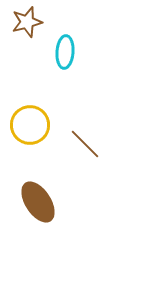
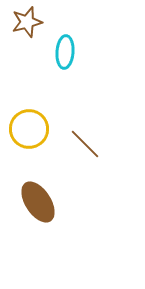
yellow circle: moved 1 px left, 4 px down
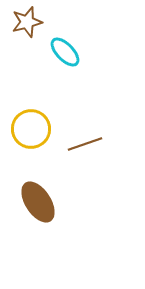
cyan ellipse: rotated 48 degrees counterclockwise
yellow circle: moved 2 px right
brown line: rotated 64 degrees counterclockwise
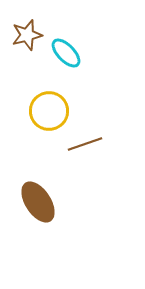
brown star: moved 13 px down
cyan ellipse: moved 1 px right, 1 px down
yellow circle: moved 18 px right, 18 px up
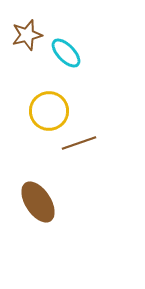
brown line: moved 6 px left, 1 px up
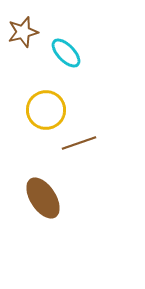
brown star: moved 4 px left, 3 px up
yellow circle: moved 3 px left, 1 px up
brown ellipse: moved 5 px right, 4 px up
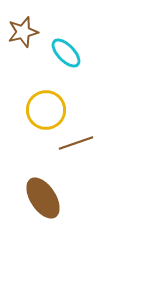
brown line: moved 3 px left
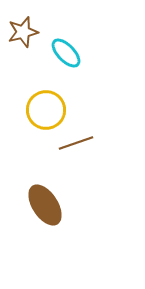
brown ellipse: moved 2 px right, 7 px down
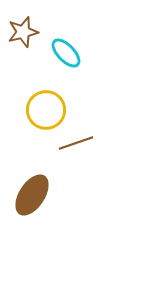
brown ellipse: moved 13 px left, 10 px up; rotated 66 degrees clockwise
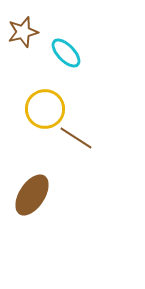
yellow circle: moved 1 px left, 1 px up
brown line: moved 5 px up; rotated 52 degrees clockwise
